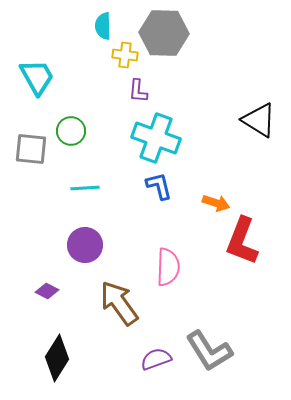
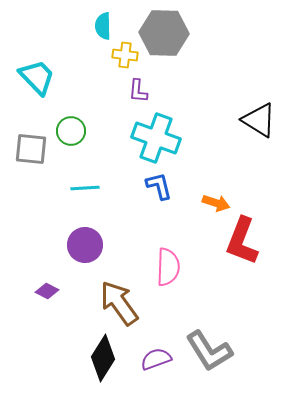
cyan trapezoid: rotated 15 degrees counterclockwise
black diamond: moved 46 px right
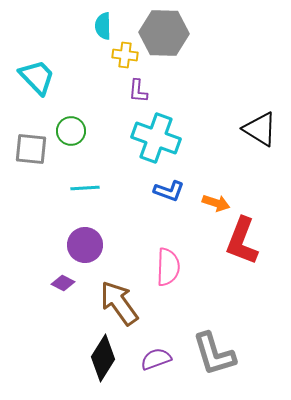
black triangle: moved 1 px right, 9 px down
blue L-shape: moved 10 px right, 5 px down; rotated 124 degrees clockwise
purple diamond: moved 16 px right, 8 px up
gray L-shape: moved 5 px right, 3 px down; rotated 15 degrees clockwise
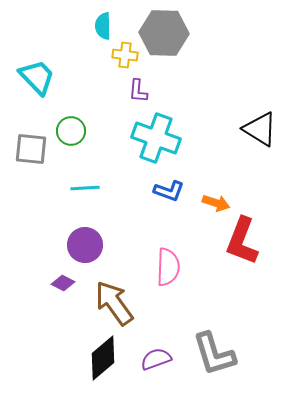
brown arrow: moved 5 px left
black diamond: rotated 18 degrees clockwise
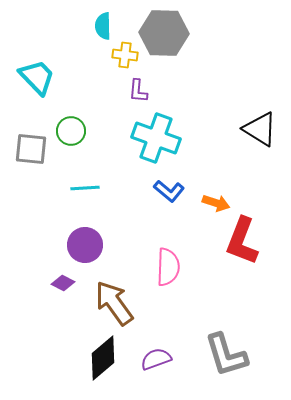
blue L-shape: rotated 20 degrees clockwise
gray L-shape: moved 12 px right, 1 px down
